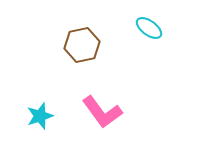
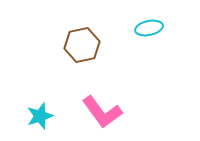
cyan ellipse: rotated 48 degrees counterclockwise
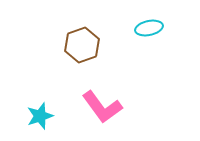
brown hexagon: rotated 8 degrees counterclockwise
pink L-shape: moved 5 px up
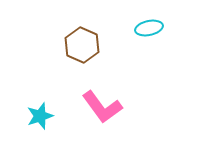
brown hexagon: rotated 16 degrees counterclockwise
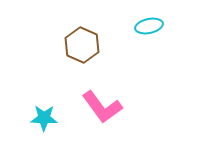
cyan ellipse: moved 2 px up
cyan star: moved 4 px right, 2 px down; rotated 20 degrees clockwise
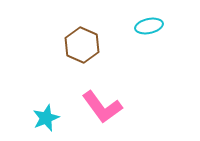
cyan star: moved 2 px right; rotated 24 degrees counterclockwise
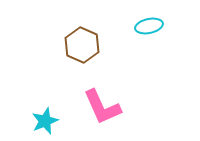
pink L-shape: rotated 12 degrees clockwise
cyan star: moved 1 px left, 3 px down
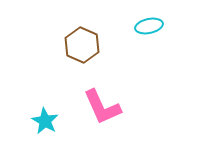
cyan star: rotated 20 degrees counterclockwise
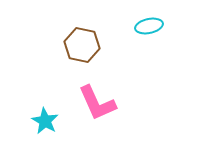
brown hexagon: rotated 12 degrees counterclockwise
pink L-shape: moved 5 px left, 4 px up
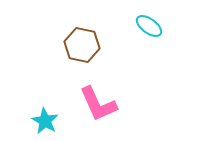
cyan ellipse: rotated 48 degrees clockwise
pink L-shape: moved 1 px right, 1 px down
